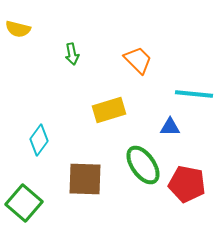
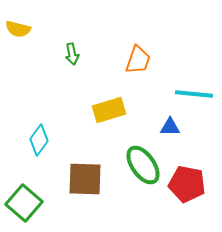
orange trapezoid: rotated 64 degrees clockwise
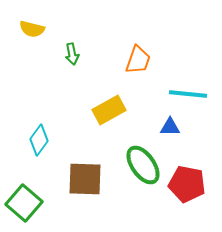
yellow semicircle: moved 14 px right
cyan line: moved 6 px left
yellow rectangle: rotated 12 degrees counterclockwise
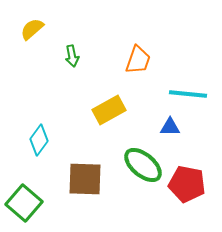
yellow semicircle: rotated 125 degrees clockwise
green arrow: moved 2 px down
green ellipse: rotated 15 degrees counterclockwise
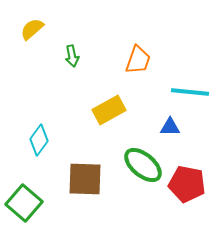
cyan line: moved 2 px right, 2 px up
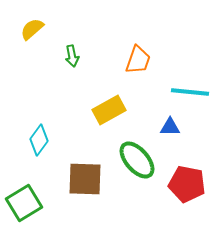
green ellipse: moved 6 px left, 5 px up; rotated 9 degrees clockwise
green square: rotated 18 degrees clockwise
